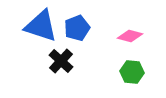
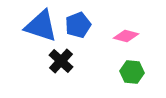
blue pentagon: moved 1 px right, 3 px up
pink diamond: moved 4 px left
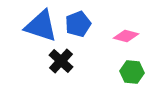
blue pentagon: moved 1 px up
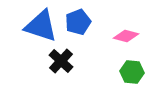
blue pentagon: moved 2 px up
